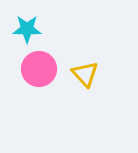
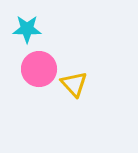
yellow triangle: moved 11 px left, 10 px down
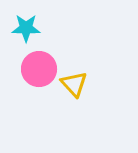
cyan star: moved 1 px left, 1 px up
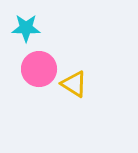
yellow triangle: rotated 16 degrees counterclockwise
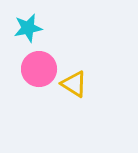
cyan star: moved 2 px right; rotated 12 degrees counterclockwise
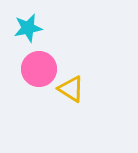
yellow triangle: moved 3 px left, 5 px down
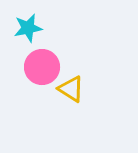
pink circle: moved 3 px right, 2 px up
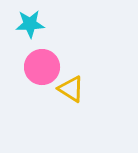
cyan star: moved 2 px right, 4 px up; rotated 8 degrees clockwise
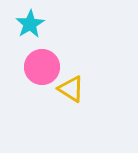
cyan star: rotated 28 degrees counterclockwise
